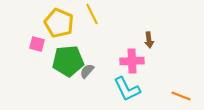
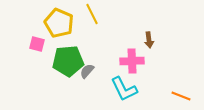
cyan L-shape: moved 3 px left
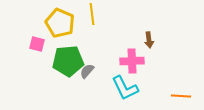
yellow line: rotated 20 degrees clockwise
yellow pentagon: moved 1 px right
cyan L-shape: moved 1 px right, 1 px up
orange line: rotated 18 degrees counterclockwise
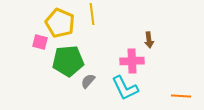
pink square: moved 3 px right, 2 px up
gray semicircle: moved 1 px right, 10 px down
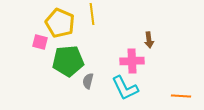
gray semicircle: rotated 28 degrees counterclockwise
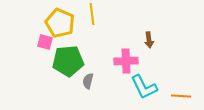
pink square: moved 5 px right
pink cross: moved 6 px left
cyan L-shape: moved 19 px right, 1 px up
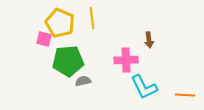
yellow line: moved 4 px down
pink square: moved 1 px left, 3 px up
pink cross: moved 1 px up
gray semicircle: moved 5 px left; rotated 63 degrees clockwise
orange line: moved 4 px right, 1 px up
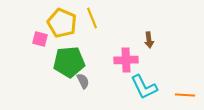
yellow line: rotated 15 degrees counterclockwise
yellow pentagon: moved 2 px right
pink square: moved 4 px left
green pentagon: moved 1 px right, 1 px down
gray semicircle: rotated 77 degrees clockwise
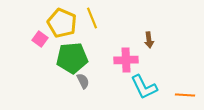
pink square: rotated 21 degrees clockwise
green pentagon: moved 3 px right, 4 px up
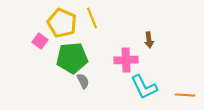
pink square: moved 2 px down
